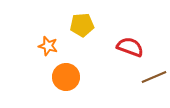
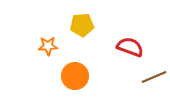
orange star: rotated 18 degrees counterclockwise
orange circle: moved 9 px right, 1 px up
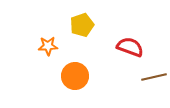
yellow pentagon: rotated 15 degrees counterclockwise
brown line: rotated 10 degrees clockwise
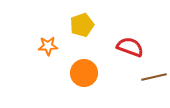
orange circle: moved 9 px right, 3 px up
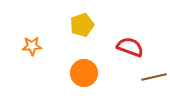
orange star: moved 16 px left
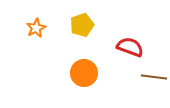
orange star: moved 4 px right, 18 px up; rotated 24 degrees counterclockwise
brown line: rotated 20 degrees clockwise
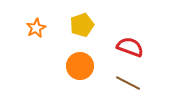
orange circle: moved 4 px left, 7 px up
brown line: moved 26 px left, 6 px down; rotated 20 degrees clockwise
